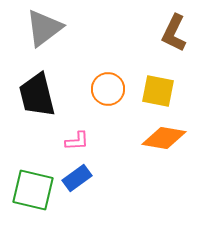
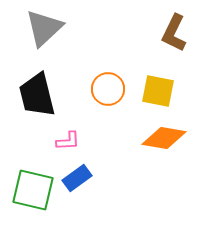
gray triangle: rotated 6 degrees counterclockwise
pink L-shape: moved 9 px left
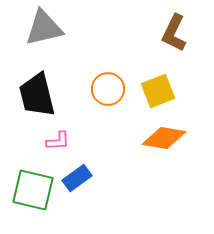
gray triangle: rotated 30 degrees clockwise
yellow square: rotated 32 degrees counterclockwise
pink L-shape: moved 10 px left
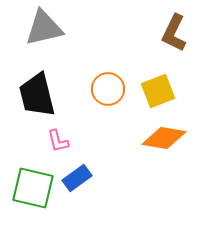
pink L-shape: rotated 80 degrees clockwise
green square: moved 2 px up
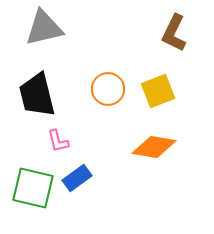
orange diamond: moved 10 px left, 9 px down
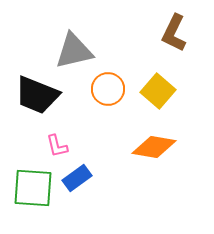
gray triangle: moved 30 px right, 23 px down
yellow square: rotated 28 degrees counterclockwise
black trapezoid: rotated 54 degrees counterclockwise
pink L-shape: moved 1 px left, 5 px down
green square: rotated 9 degrees counterclockwise
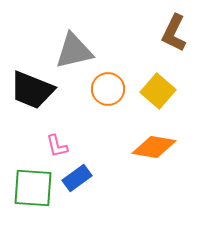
black trapezoid: moved 5 px left, 5 px up
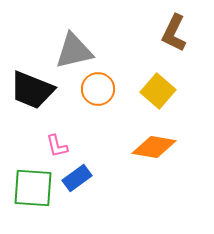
orange circle: moved 10 px left
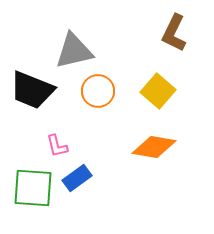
orange circle: moved 2 px down
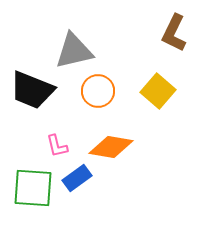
orange diamond: moved 43 px left
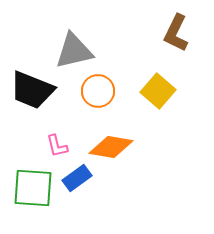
brown L-shape: moved 2 px right
